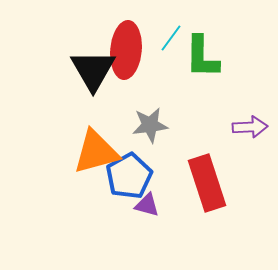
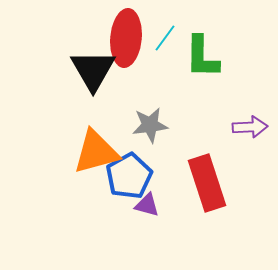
cyan line: moved 6 px left
red ellipse: moved 12 px up
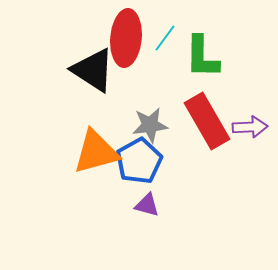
black triangle: rotated 27 degrees counterclockwise
blue pentagon: moved 10 px right, 15 px up
red rectangle: moved 62 px up; rotated 12 degrees counterclockwise
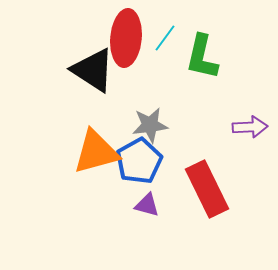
green L-shape: rotated 12 degrees clockwise
red rectangle: moved 68 px down; rotated 4 degrees clockwise
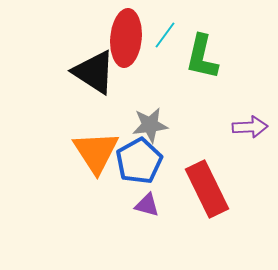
cyan line: moved 3 px up
black triangle: moved 1 px right, 2 px down
orange triangle: rotated 48 degrees counterclockwise
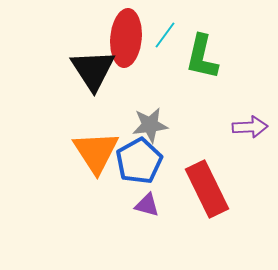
black triangle: moved 1 px left, 2 px up; rotated 24 degrees clockwise
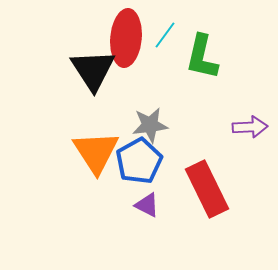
purple triangle: rotated 12 degrees clockwise
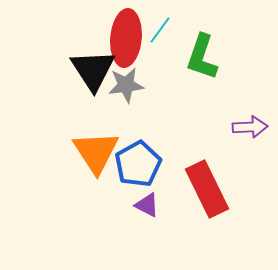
cyan line: moved 5 px left, 5 px up
green L-shape: rotated 6 degrees clockwise
gray star: moved 24 px left, 40 px up
blue pentagon: moved 1 px left, 3 px down
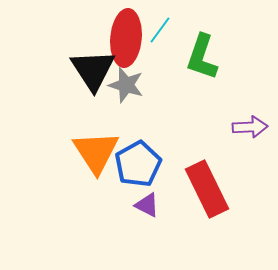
gray star: rotated 24 degrees clockwise
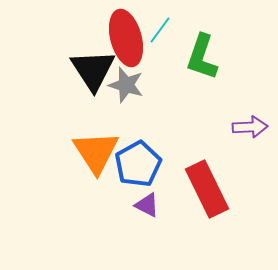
red ellipse: rotated 20 degrees counterclockwise
